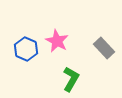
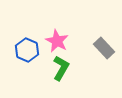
blue hexagon: moved 1 px right, 1 px down
green L-shape: moved 10 px left, 11 px up
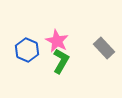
green L-shape: moved 7 px up
